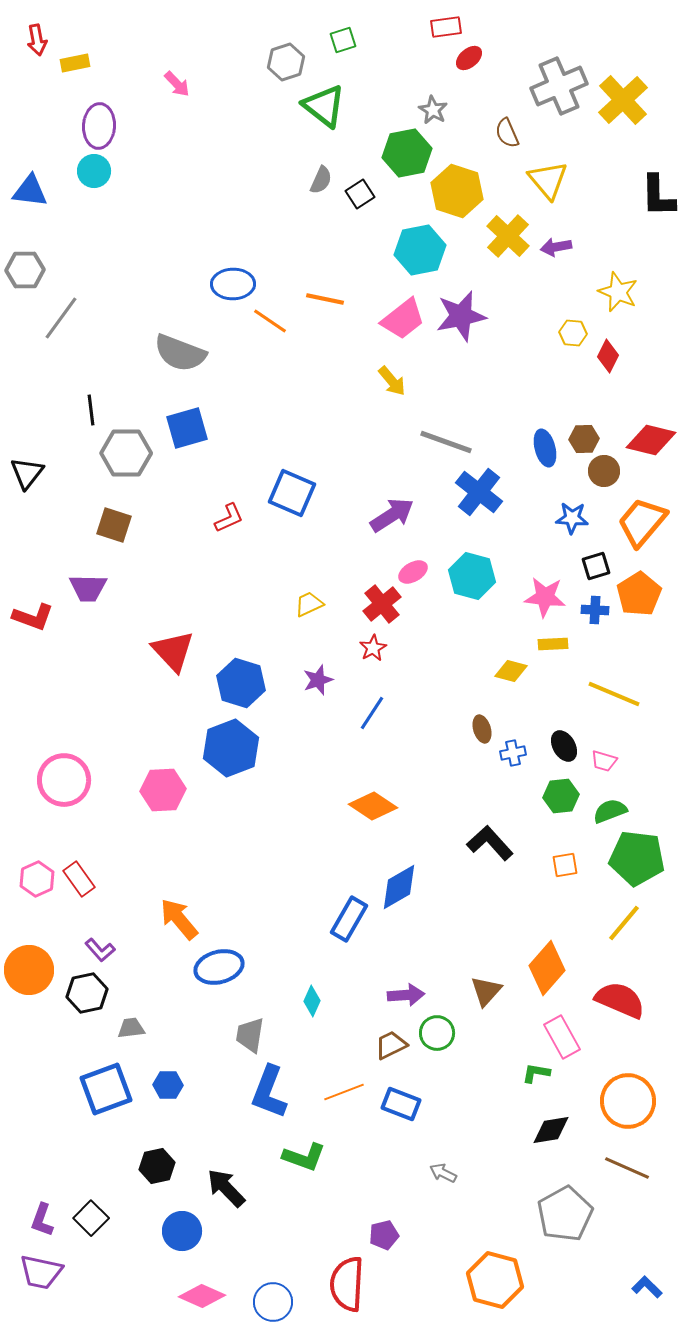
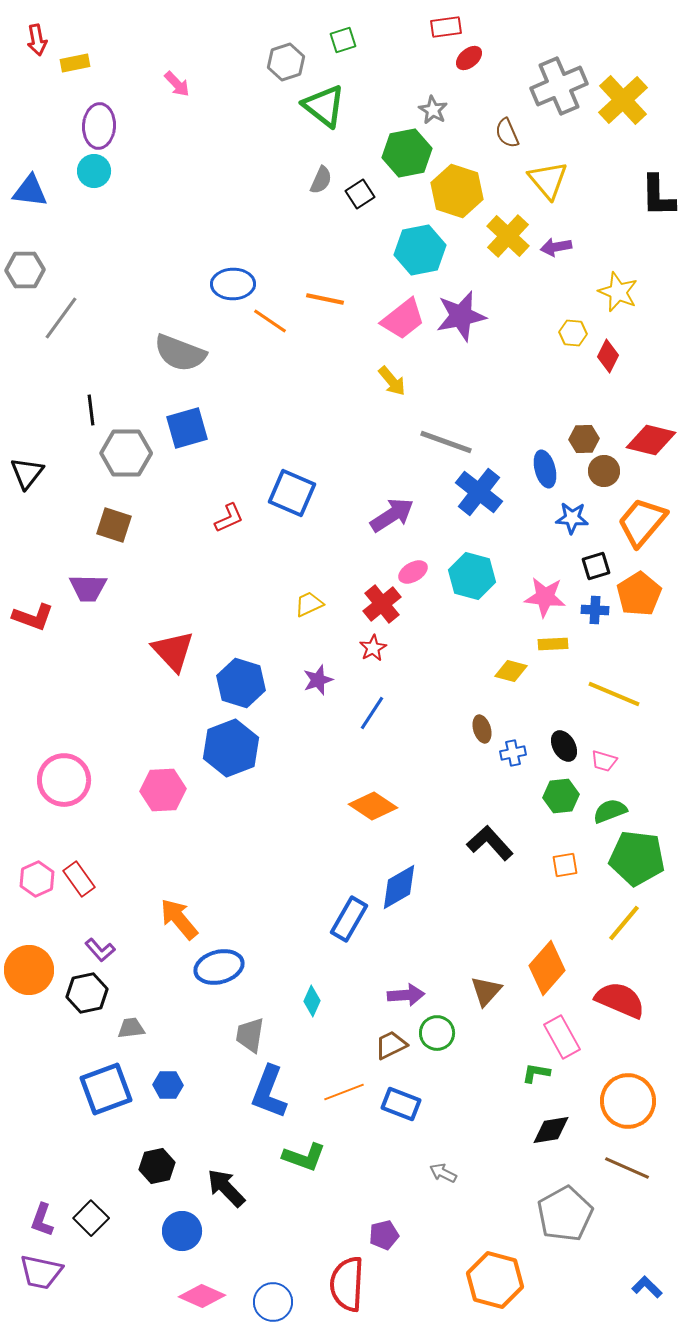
blue ellipse at (545, 448): moved 21 px down
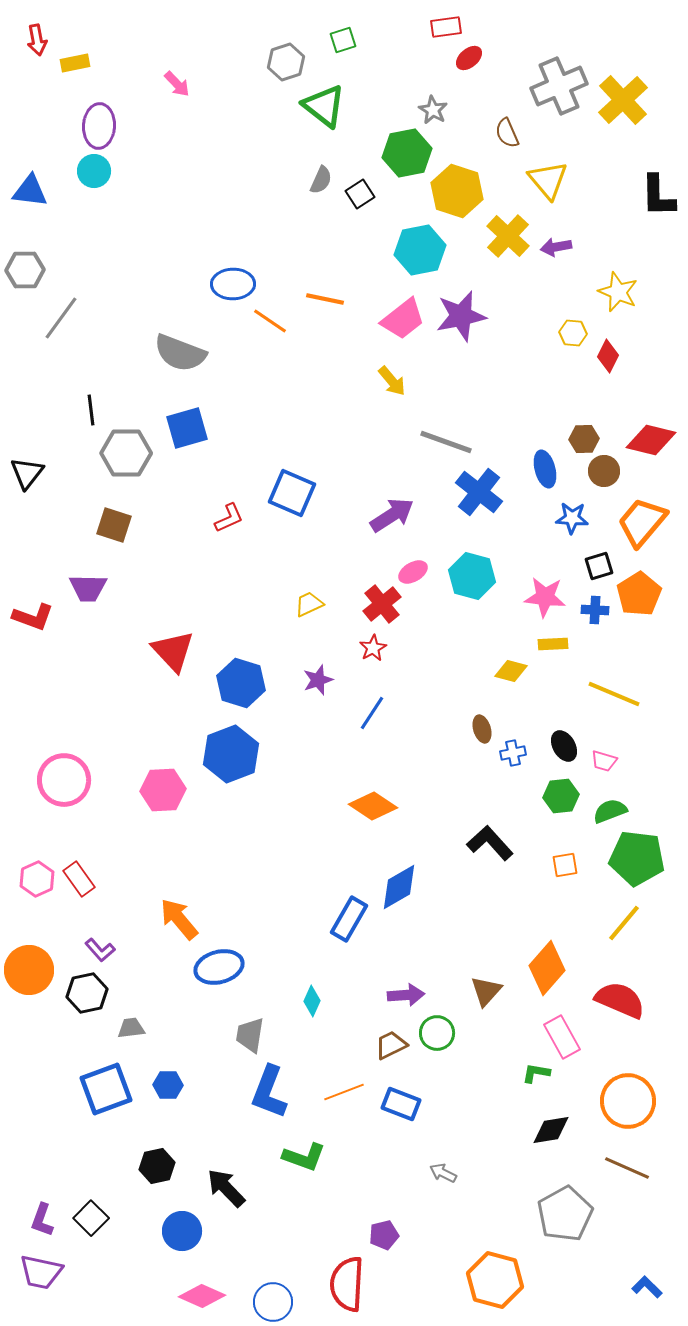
black square at (596, 566): moved 3 px right
blue hexagon at (231, 748): moved 6 px down
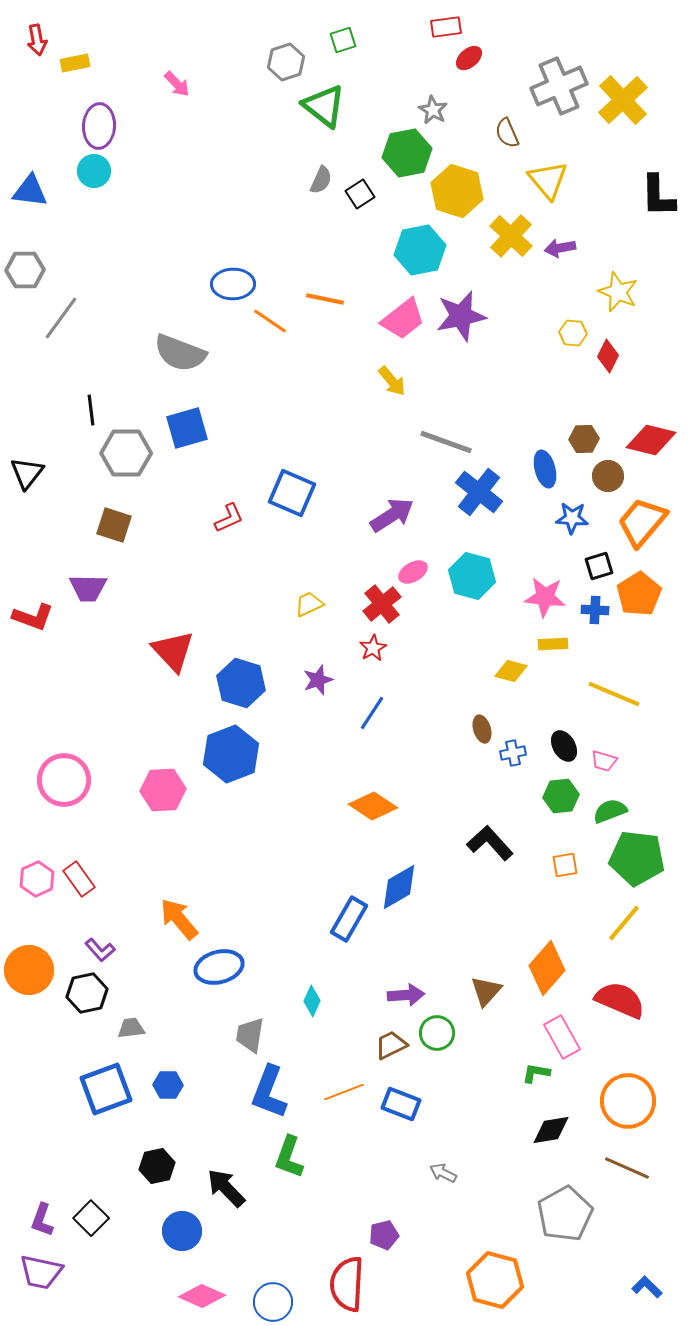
yellow cross at (508, 236): moved 3 px right
purple arrow at (556, 247): moved 4 px right, 1 px down
brown circle at (604, 471): moved 4 px right, 5 px down
green L-shape at (304, 1157): moved 15 px left; rotated 90 degrees clockwise
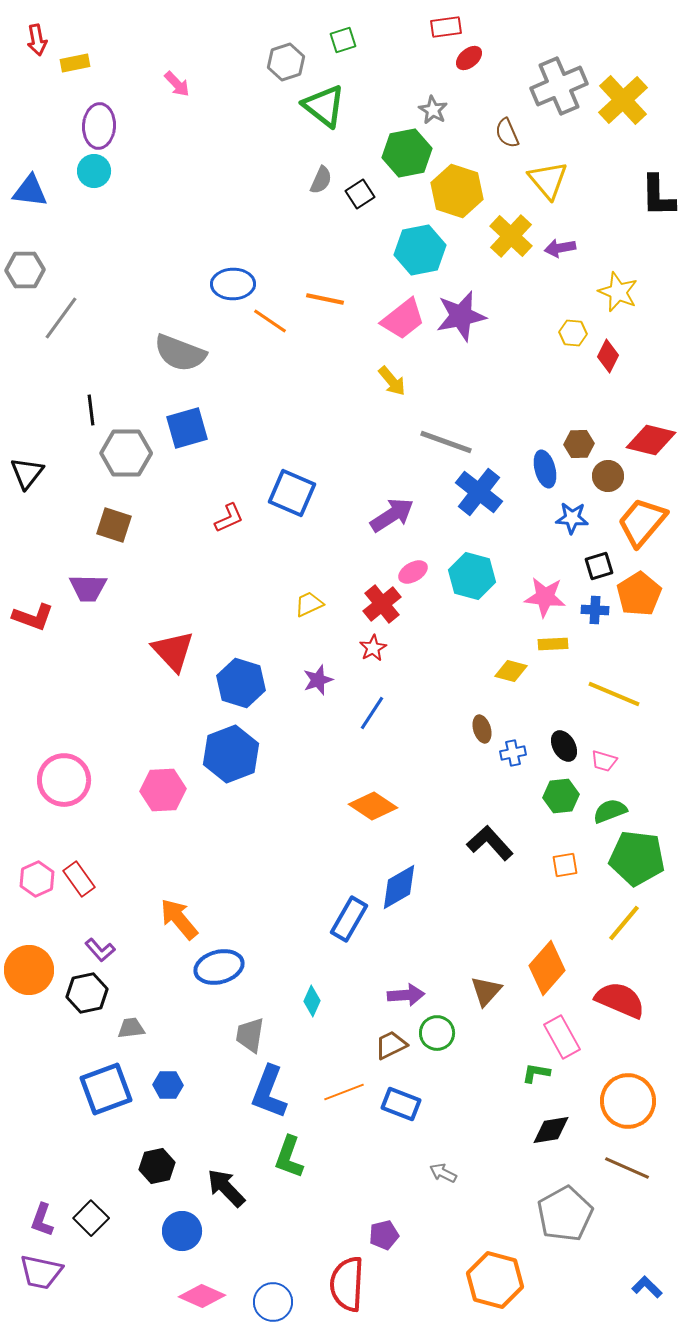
brown hexagon at (584, 439): moved 5 px left, 5 px down
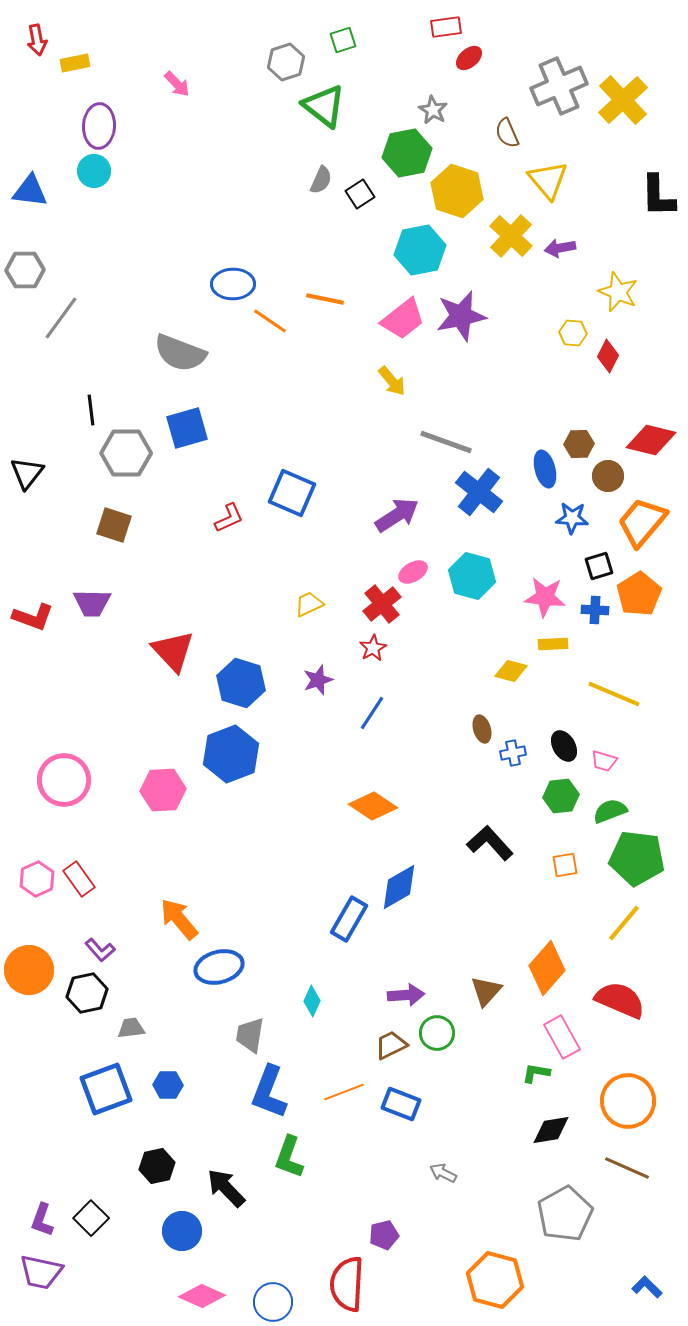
purple arrow at (392, 515): moved 5 px right
purple trapezoid at (88, 588): moved 4 px right, 15 px down
